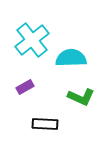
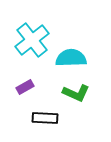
green L-shape: moved 5 px left, 4 px up
black rectangle: moved 6 px up
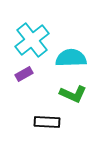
purple rectangle: moved 1 px left, 13 px up
green L-shape: moved 3 px left, 1 px down
black rectangle: moved 2 px right, 4 px down
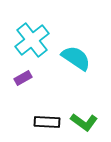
cyan semicircle: moved 5 px right; rotated 36 degrees clockwise
purple rectangle: moved 1 px left, 4 px down
green L-shape: moved 11 px right, 28 px down; rotated 12 degrees clockwise
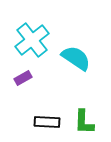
green L-shape: rotated 56 degrees clockwise
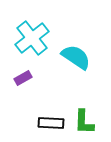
cyan cross: moved 2 px up
cyan semicircle: moved 1 px up
black rectangle: moved 4 px right, 1 px down
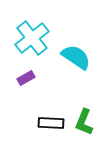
purple rectangle: moved 3 px right
green L-shape: rotated 20 degrees clockwise
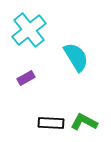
cyan cross: moved 3 px left, 8 px up
cyan semicircle: rotated 24 degrees clockwise
green L-shape: rotated 96 degrees clockwise
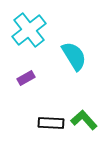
cyan semicircle: moved 2 px left, 1 px up
green L-shape: moved 2 px up; rotated 20 degrees clockwise
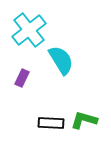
cyan semicircle: moved 13 px left, 4 px down
purple rectangle: moved 4 px left; rotated 36 degrees counterclockwise
green L-shape: rotated 32 degrees counterclockwise
